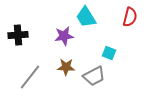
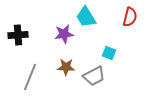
purple star: moved 2 px up
gray line: rotated 16 degrees counterclockwise
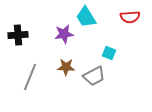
red semicircle: rotated 72 degrees clockwise
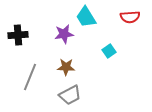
cyan square: moved 2 px up; rotated 32 degrees clockwise
gray trapezoid: moved 24 px left, 19 px down
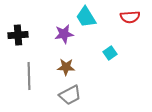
cyan square: moved 1 px right, 2 px down
gray line: moved 1 px left, 1 px up; rotated 24 degrees counterclockwise
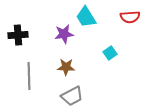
gray trapezoid: moved 2 px right, 1 px down
